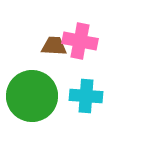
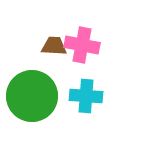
pink cross: moved 2 px right, 4 px down
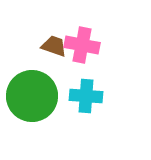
brown trapezoid: rotated 16 degrees clockwise
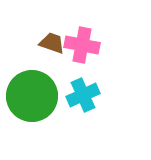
brown trapezoid: moved 2 px left, 3 px up
cyan cross: moved 3 px left, 1 px up; rotated 28 degrees counterclockwise
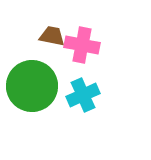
brown trapezoid: moved 7 px up; rotated 8 degrees counterclockwise
green circle: moved 10 px up
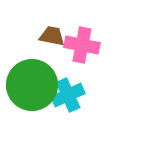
green circle: moved 1 px up
cyan cross: moved 15 px left
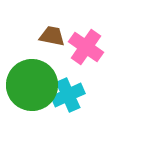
pink cross: moved 4 px right, 2 px down; rotated 24 degrees clockwise
